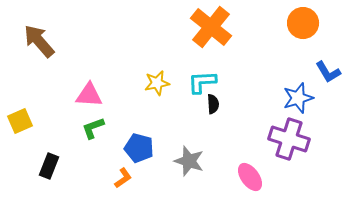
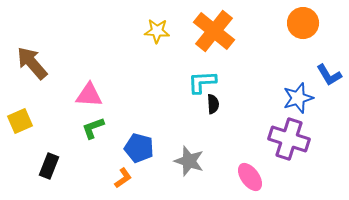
orange cross: moved 3 px right, 4 px down
brown arrow: moved 7 px left, 22 px down
blue L-shape: moved 1 px right, 3 px down
yellow star: moved 52 px up; rotated 15 degrees clockwise
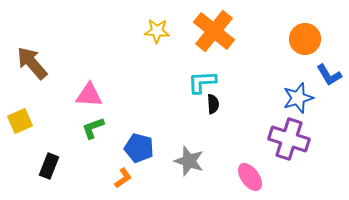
orange circle: moved 2 px right, 16 px down
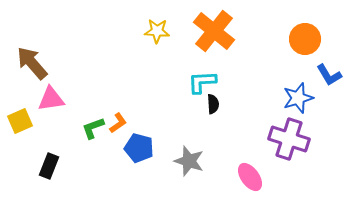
pink triangle: moved 38 px left, 4 px down; rotated 12 degrees counterclockwise
orange L-shape: moved 5 px left, 55 px up
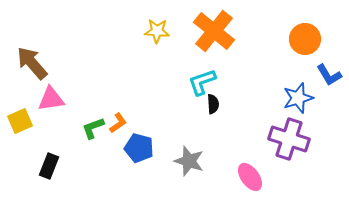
cyan L-shape: rotated 16 degrees counterclockwise
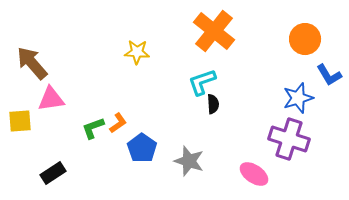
yellow star: moved 20 px left, 21 px down
yellow square: rotated 20 degrees clockwise
blue pentagon: moved 3 px right; rotated 20 degrees clockwise
black rectangle: moved 4 px right, 7 px down; rotated 35 degrees clockwise
pink ellipse: moved 4 px right, 3 px up; rotated 20 degrees counterclockwise
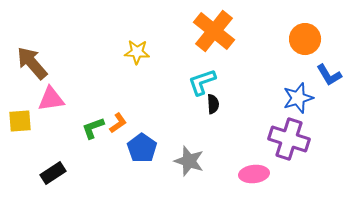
pink ellipse: rotated 40 degrees counterclockwise
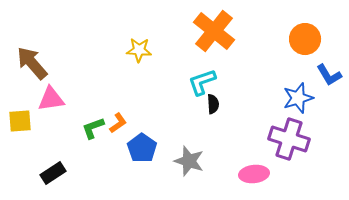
yellow star: moved 2 px right, 2 px up
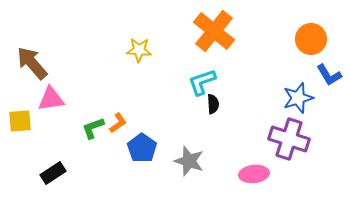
orange circle: moved 6 px right
